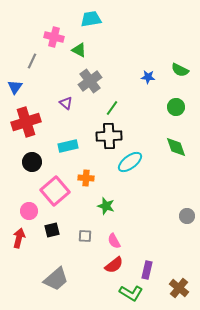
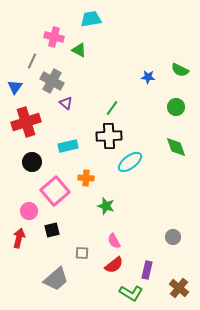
gray cross: moved 38 px left; rotated 25 degrees counterclockwise
gray circle: moved 14 px left, 21 px down
gray square: moved 3 px left, 17 px down
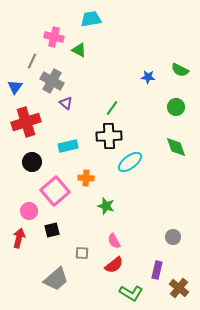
purple rectangle: moved 10 px right
